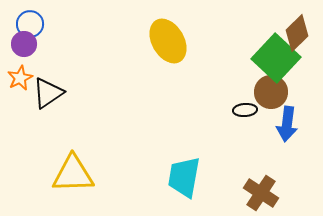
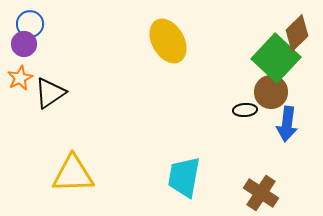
black triangle: moved 2 px right
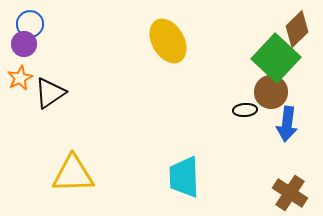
brown diamond: moved 4 px up
cyan trapezoid: rotated 12 degrees counterclockwise
brown cross: moved 29 px right
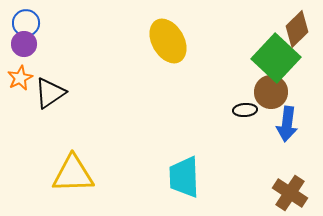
blue circle: moved 4 px left, 1 px up
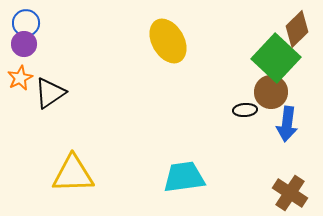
cyan trapezoid: rotated 84 degrees clockwise
